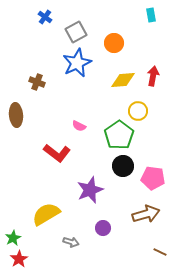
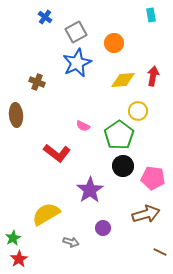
pink semicircle: moved 4 px right
purple star: rotated 12 degrees counterclockwise
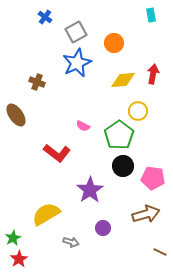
red arrow: moved 2 px up
brown ellipse: rotated 30 degrees counterclockwise
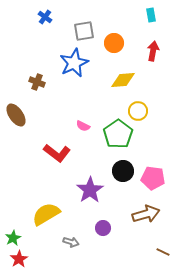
gray square: moved 8 px right, 1 px up; rotated 20 degrees clockwise
blue star: moved 3 px left
red arrow: moved 23 px up
green pentagon: moved 1 px left, 1 px up
black circle: moved 5 px down
brown line: moved 3 px right
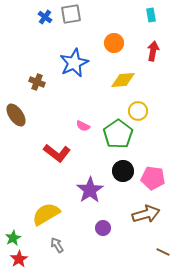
gray square: moved 13 px left, 17 px up
gray arrow: moved 14 px left, 3 px down; rotated 140 degrees counterclockwise
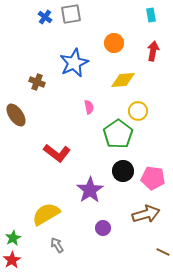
pink semicircle: moved 6 px right, 19 px up; rotated 128 degrees counterclockwise
red star: moved 7 px left, 1 px down
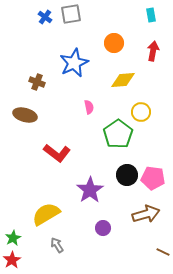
yellow circle: moved 3 px right, 1 px down
brown ellipse: moved 9 px right; rotated 40 degrees counterclockwise
black circle: moved 4 px right, 4 px down
